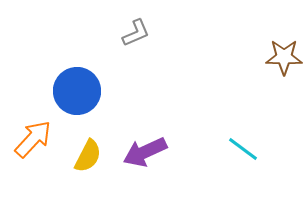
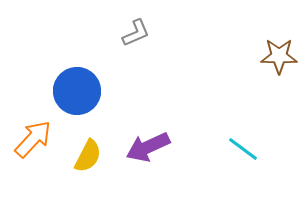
brown star: moved 5 px left, 1 px up
purple arrow: moved 3 px right, 5 px up
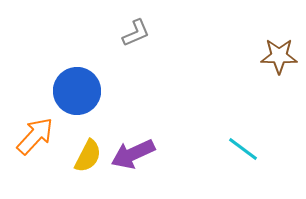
orange arrow: moved 2 px right, 3 px up
purple arrow: moved 15 px left, 7 px down
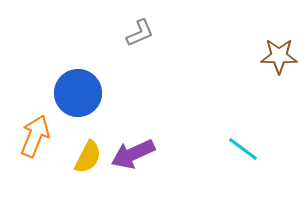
gray L-shape: moved 4 px right
blue circle: moved 1 px right, 2 px down
orange arrow: rotated 21 degrees counterclockwise
yellow semicircle: moved 1 px down
